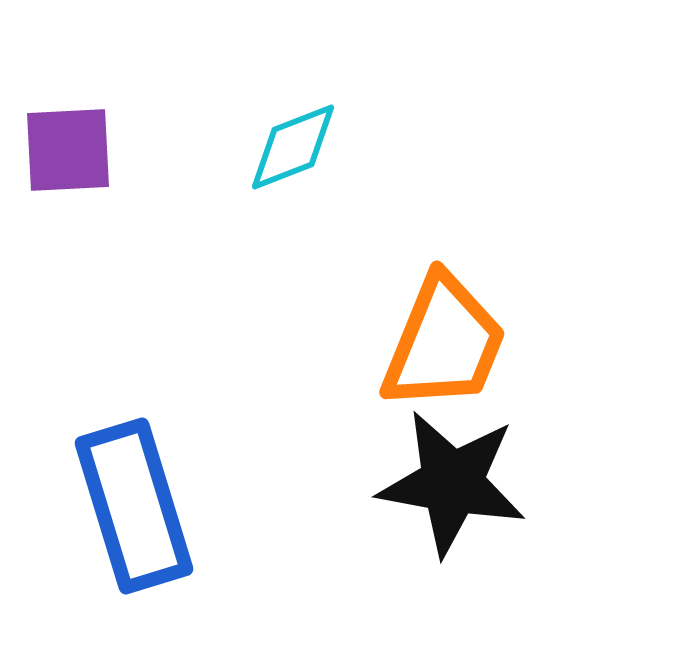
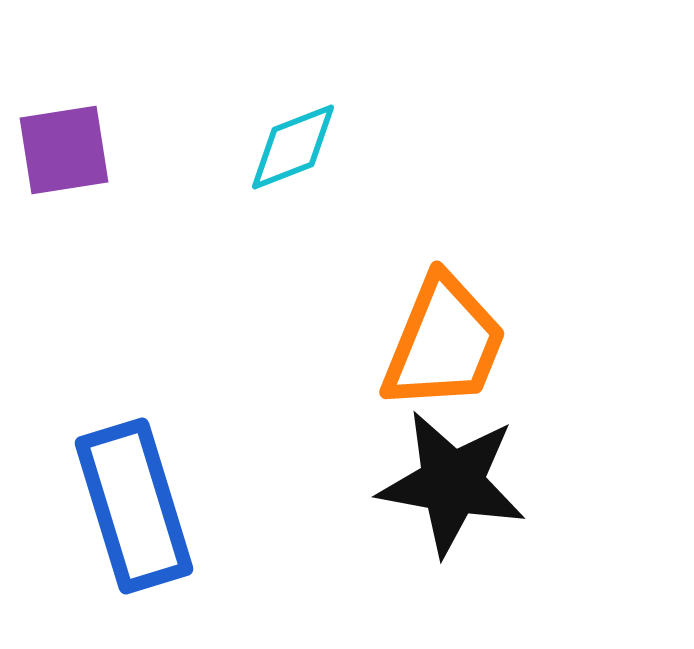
purple square: moved 4 px left; rotated 6 degrees counterclockwise
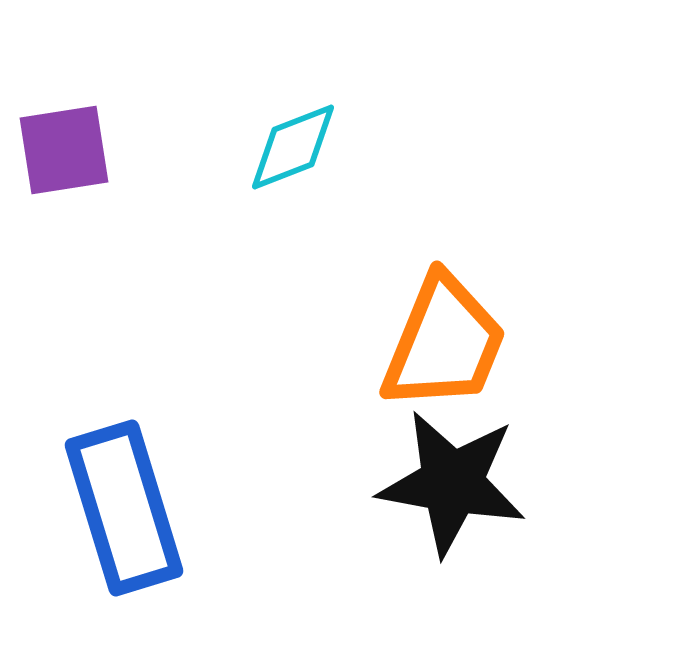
blue rectangle: moved 10 px left, 2 px down
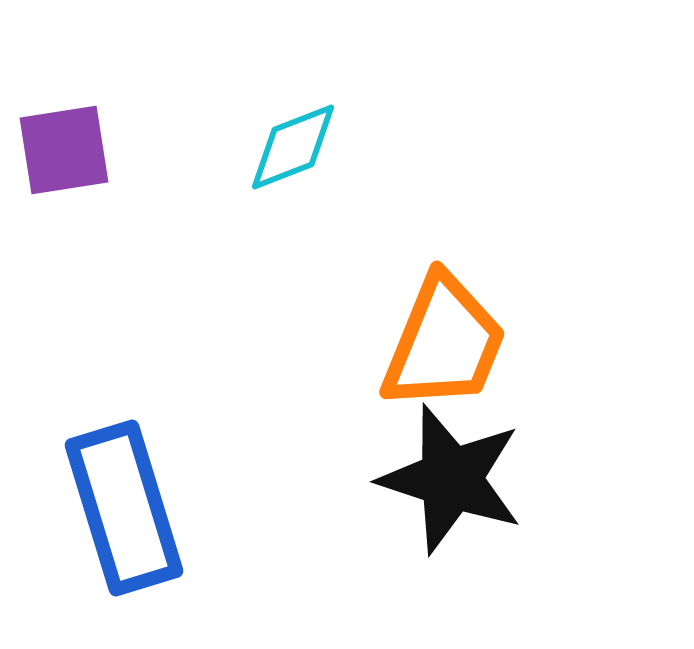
black star: moved 1 px left, 4 px up; rotated 8 degrees clockwise
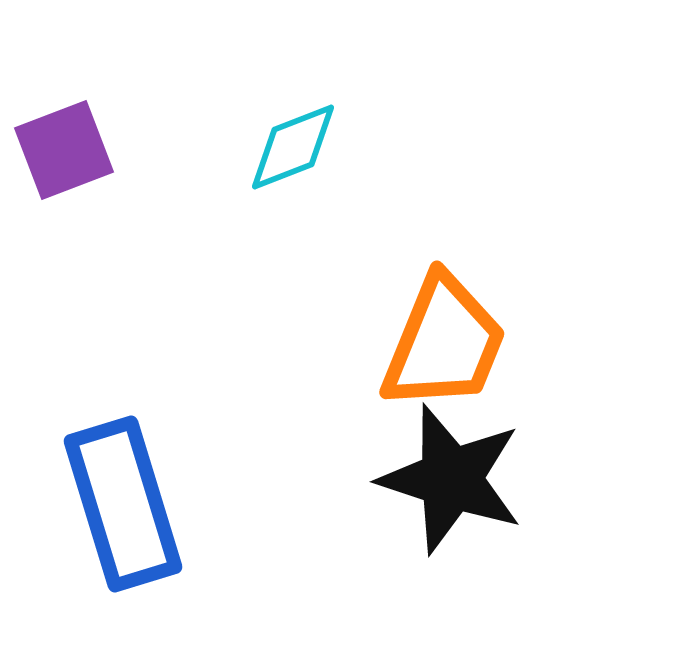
purple square: rotated 12 degrees counterclockwise
blue rectangle: moved 1 px left, 4 px up
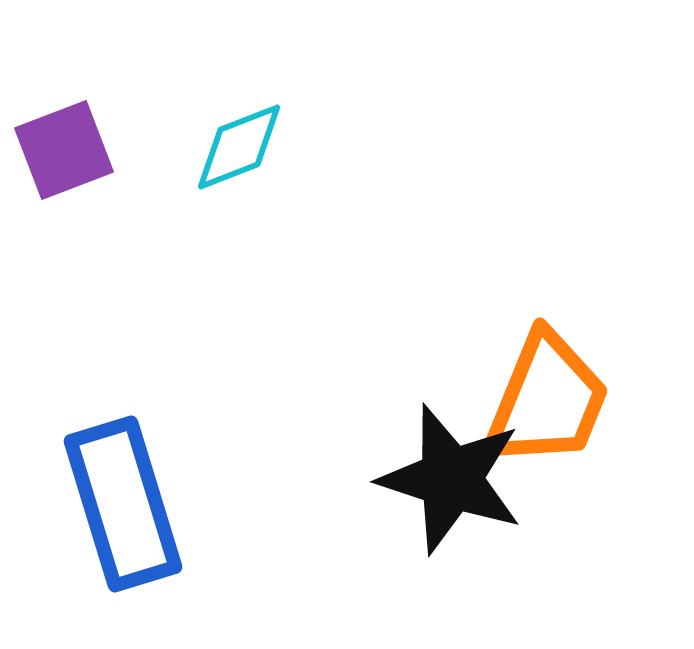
cyan diamond: moved 54 px left
orange trapezoid: moved 103 px right, 57 px down
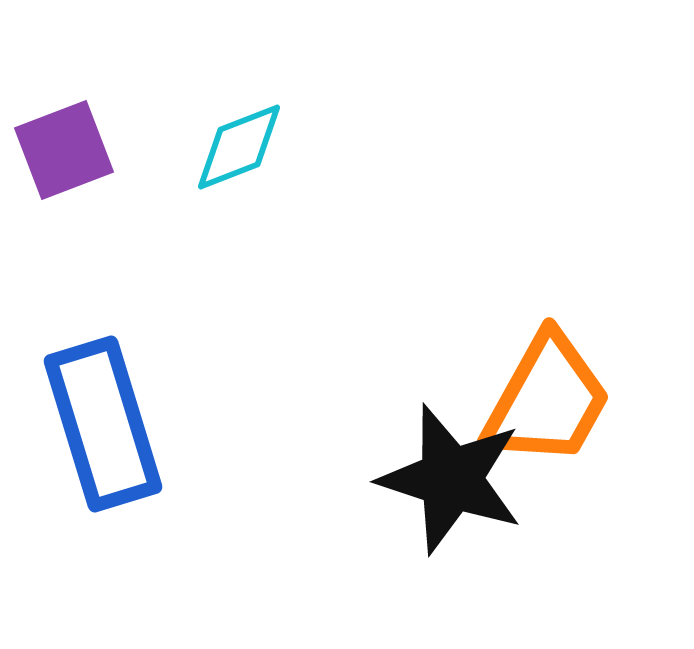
orange trapezoid: rotated 7 degrees clockwise
blue rectangle: moved 20 px left, 80 px up
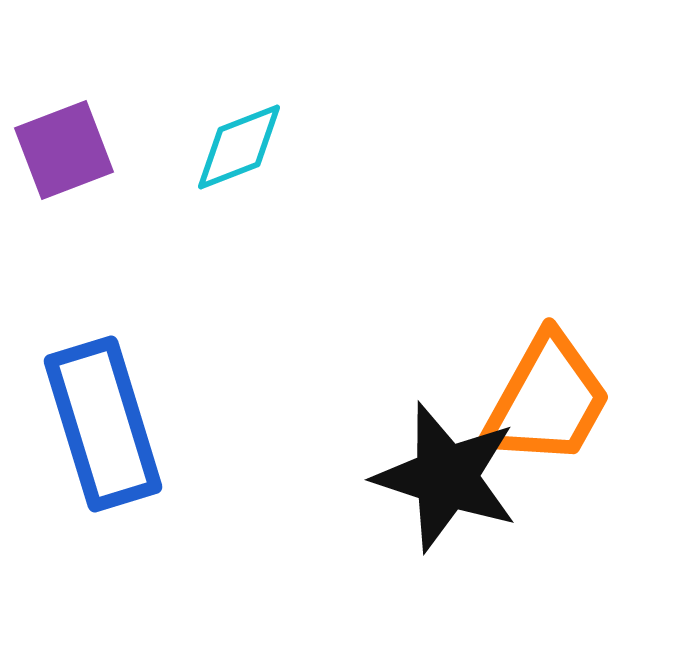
black star: moved 5 px left, 2 px up
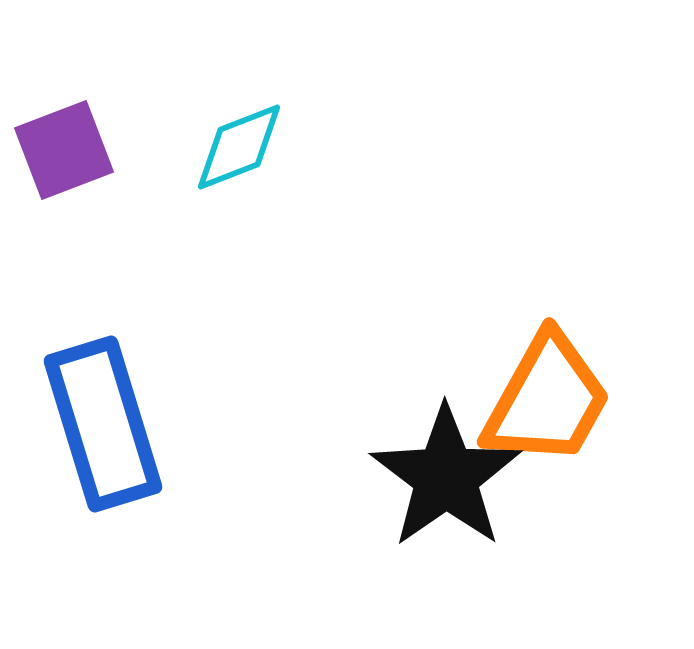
black star: rotated 19 degrees clockwise
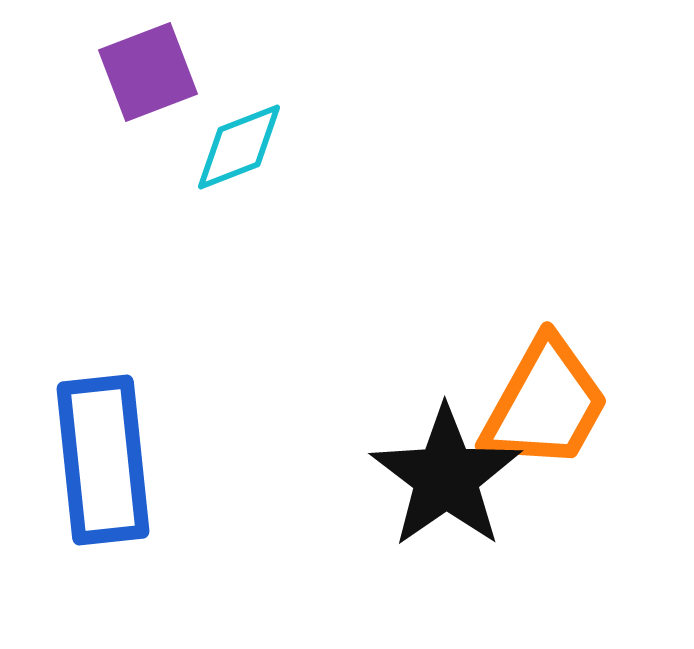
purple square: moved 84 px right, 78 px up
orange trapezoid: moved 2 px left, 4 px down
blue rectangle: moved 36 px down; rotated 11 degrees clockwise
